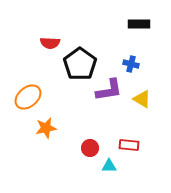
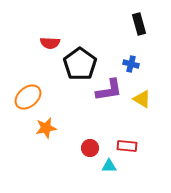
black rectangle: rotated 75 degrees clockwise
red rectangle: moved 2 px left, 1 px down
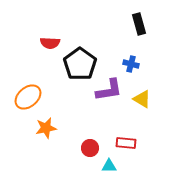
red rectangle: moved 1 px left, 3 px up
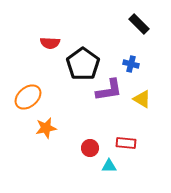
black rectangle: rotated 30 degrees counterclockwise
black pentagon: moved 3 px right
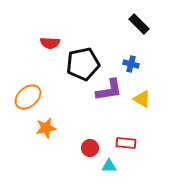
black pentagon: rotated 24 degrees clockwise
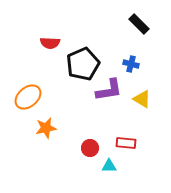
black pentagon: rotated 12 degrees counterclockwise
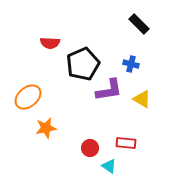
cyan triangle: rotated 35 degrees clockwise
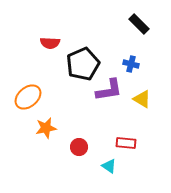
red circle: moved 11 px left, 1 px up
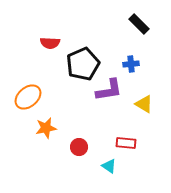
blue cross: rotated 21 degrees counterclockwise
yellow triangle: moved 2 px right, 5 px down
